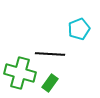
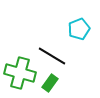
black line: moved 2 px right, 2 px down; rotated 28 degrees clockwise
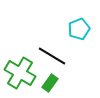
green cross: rotated 16 degrees clockwise
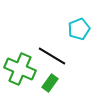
green cross: moved 4 px up; rotated 8 degrees counterclockwise
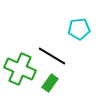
cyan pentagon: rotated 15 degrees clockwise
